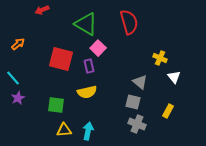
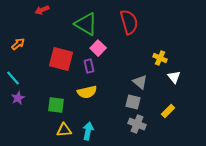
yellow rectangle: rotated 16 degrees clockwise
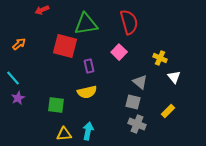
green triangle: rotated 40 degrees counterclockwise
orange arrow: moved 1 px right
pink square: moved 21 px right, 4 px down
red square: moved 4 px right, 13 px up
yellow triangle: moved 4 px down
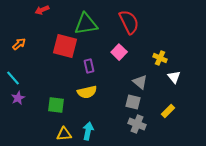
red semicircle: rotated 10 degrees counterclockwise
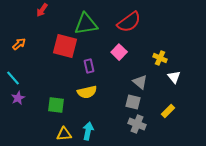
red arrow: rotated 32 degrees counterclockwise
red semicircle: rotated 80 degrees clockwise
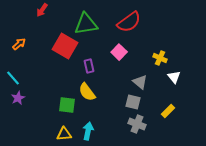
red square: rotated 15 degrees clockwise
yellow semicircle: rotated 66 degrees clockwise
green square: moved 11 px right
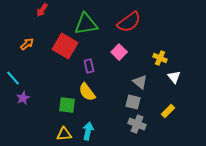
orange arrow: moved 8 px right
purple star: moved 5 px right
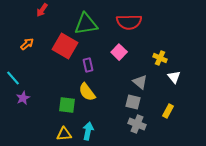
red semicircle: rotated 35 degrees clockwise
purple rectangle: moved 1 px left, 1 px up
yellow rectangle: rotated 16 degrees counterclockwise
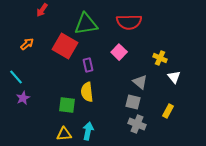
cyan line: moved 3 px right, 1 px up
yellow semicircle: rotated 30 degrees clockwise
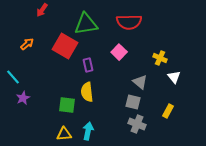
cyan line: moved 3 px left
